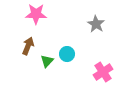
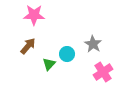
pink star: moved 2 px left, 1 px down
gray star: moved 3 px left, 20 px down
brown arrow: rotated 18 degrees clockwise
green triangle: moved 2 px right, 3 px down
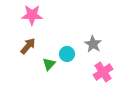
pink star: moved 2 px left
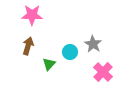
brown arrow: rotated 24 degrees counterclockwise
cyan circle: moved 3 px right, 2 px up
pink cross: rotated 12 degrees counterclockwise
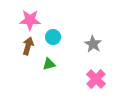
pink star: moved 2 px left, 5 px down
cyan circle: moved 17 px left, 15 px up
green triangle: rotated 32 degrees clockwise
pink cross: moved 7 px left, 7 px down
